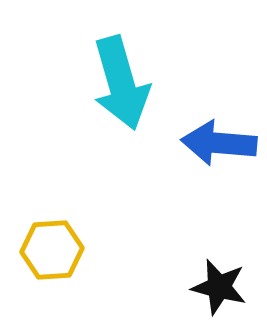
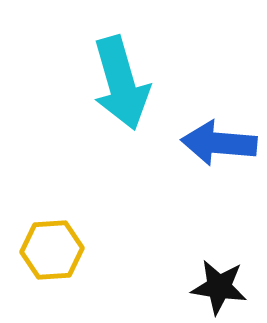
black star: rotated 6 degrees counterclockwise
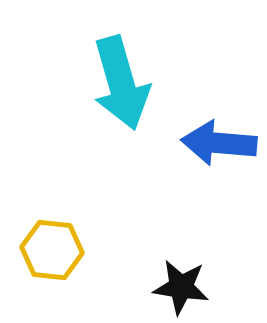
yellow hexagon: rotated 10 degrees clockwise
black star: moved 38 px left
